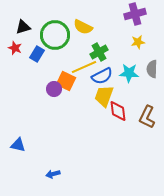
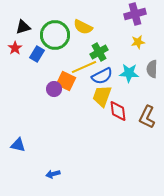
red star: rotated 16 degrees clockwise
yellow trapezoid: moved 2 px left
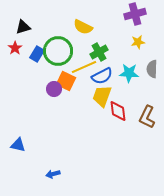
green circle: moved 3 px right, 16 px down
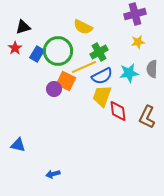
cyan star: rotated 12 degrees counterclockwise
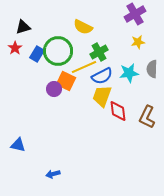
purple cross: rotated 15 degrees counterclockwise
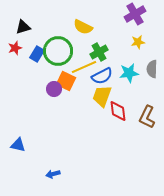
red star: rotated 16 degrees clockwise
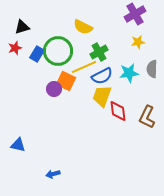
black triangle: moved 1 px left
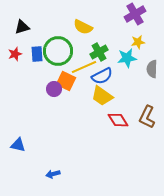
red star: moved 6 px down
blue rectangle: rotated 35 degrees counterclockwise
cyan star: moved 2 px left, 15 px up
yellow trapezoid: rotated 75 degrees counterclockwise
red diamond: moved 9 px down; rotated 25 degrees counterclockwise
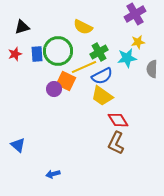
brown L-shape: moved 31 px left, 26 px down
blue triangle: rotated 28 degrees clockwise
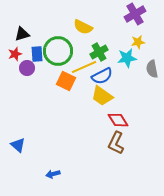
black triangle: moved 7 px down
gray semicircle: rotated 12 degrees counterclockwise
purple circle: moved 27 px left, 21 px up
